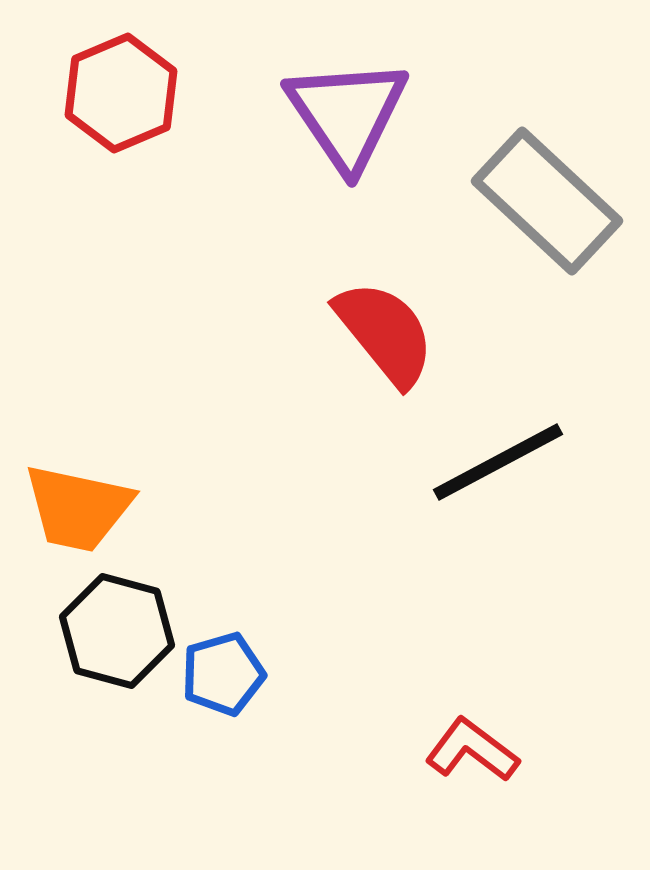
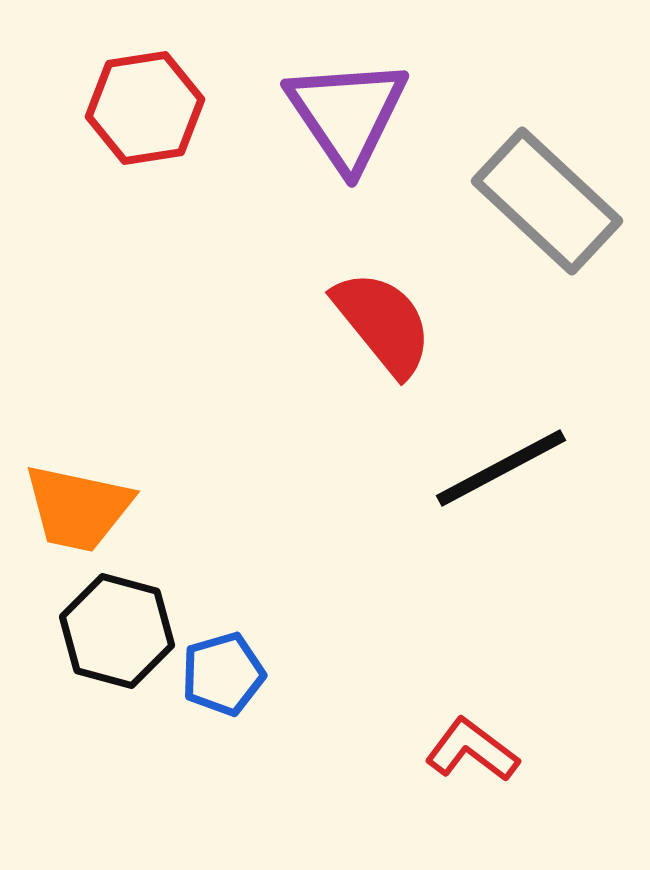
red hexagon: moved 24 px right, 15 px down; rotated 14 degrees clockwise
red semicircle: moved 2 px left, 10 px up
black line: moved 3 px right, 6 px down
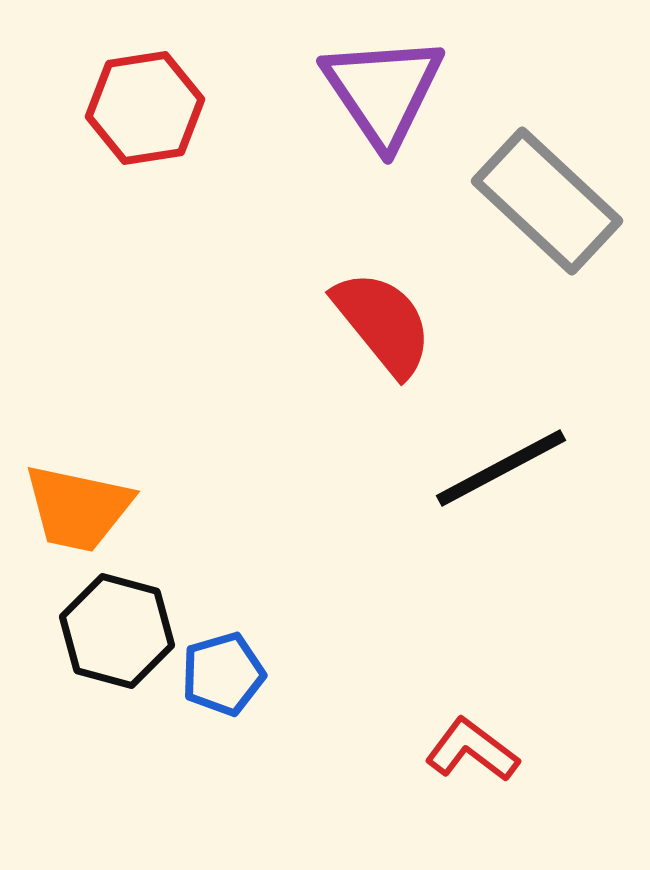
purple triangle: moved 36 px right, 23 px up
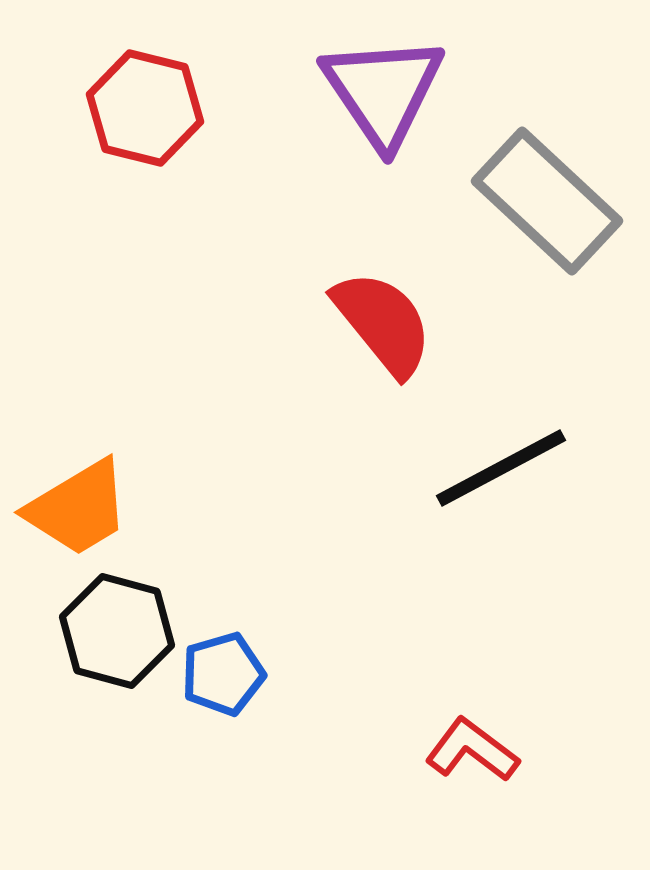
red hexagon: rotated 23 degrees clockwise
orange trapezoid: rotated 43 degrees counterclockwise
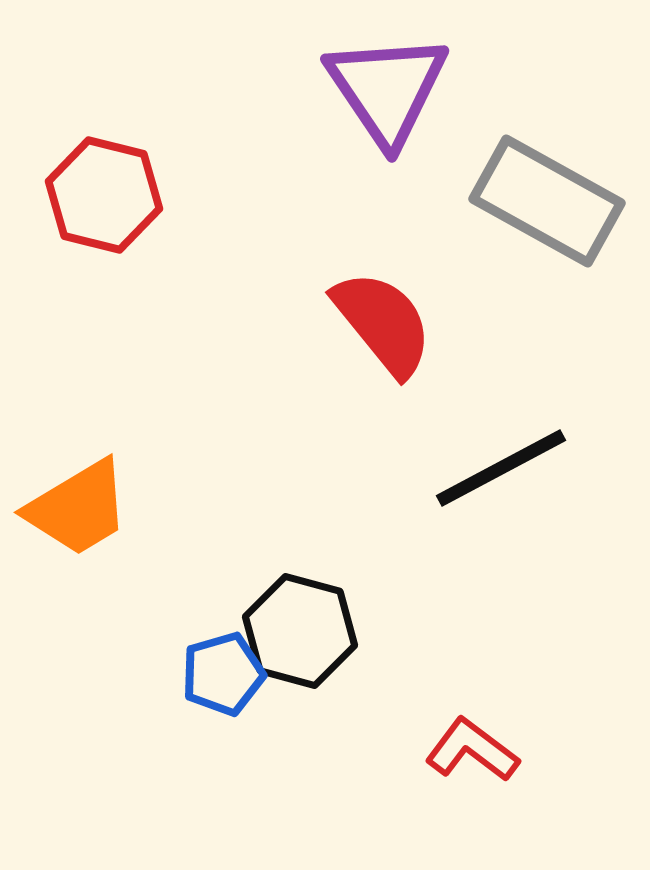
purple triangle: moved 4 px right, 2 px up
red hexagon: moved 41 px left, 87 px down
gray rectangle: rotated 14 degrees counterclockwise
black hexagon: moved 183 px right
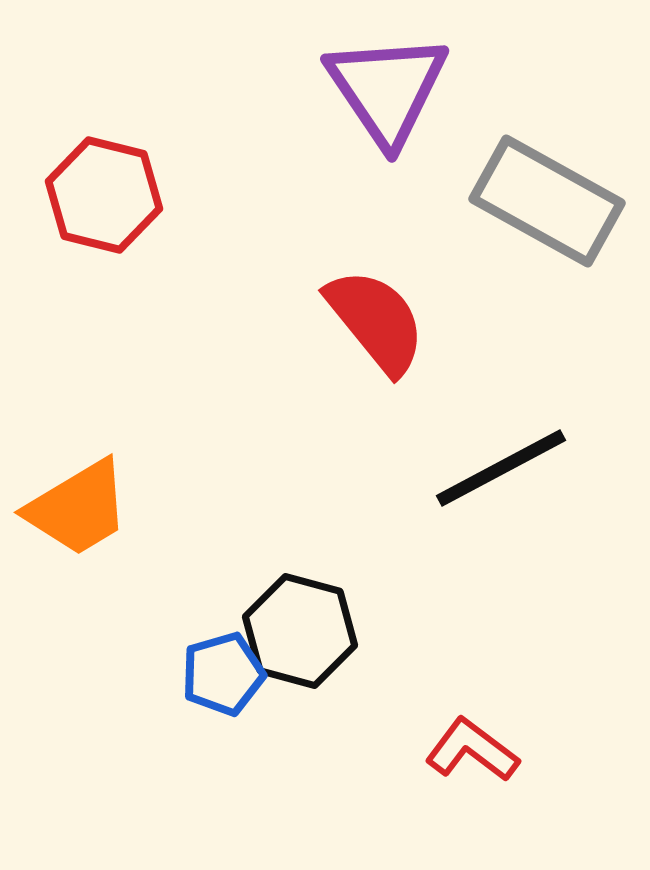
red semicircle: moved 7 px left, 2 px up
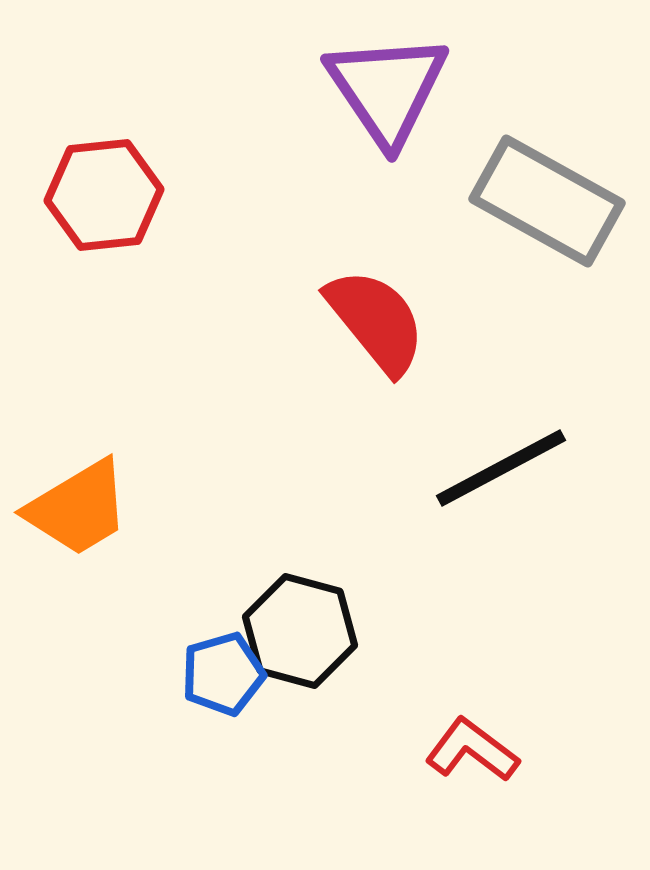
red hexagon: rotated 20 degrees counterclockwise
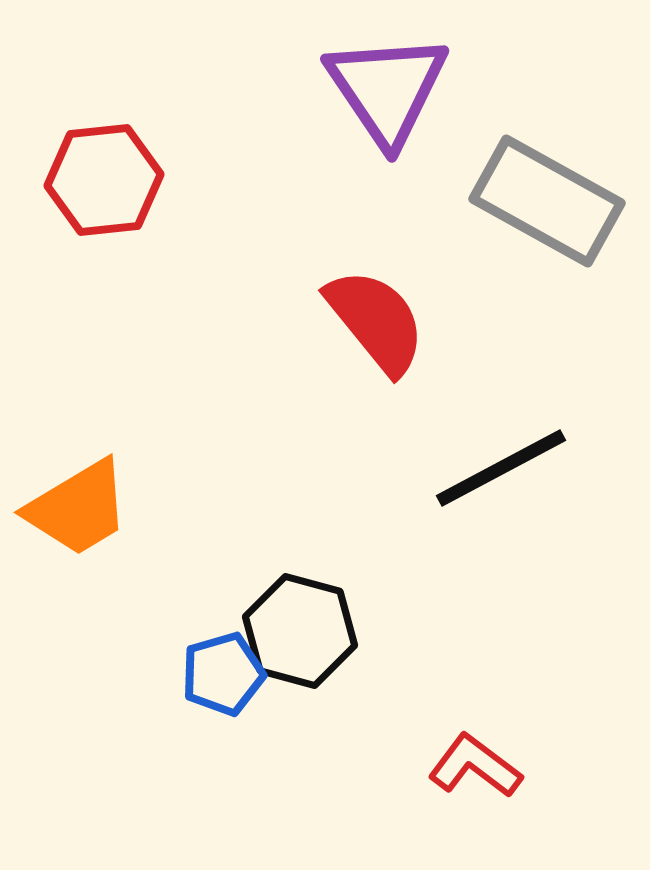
red hexagon: moved 15 px up
red L-shape: moved 3 px right, 16 px down
